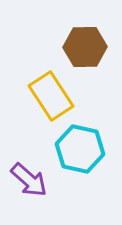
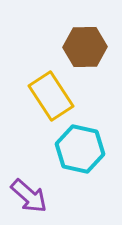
purple arrow: moved 16 px down
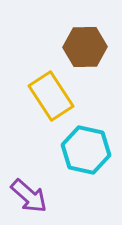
cyan hexagon: moved 6 px right, 1 px down
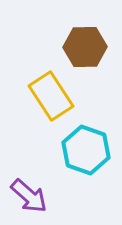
cyan hexagon: rotated 6 degrees clockwise
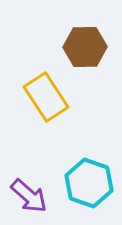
yellow rectangle: moved 5 px left, 1 px down
cyan hexagon: moved 3 px right, 33 px down
